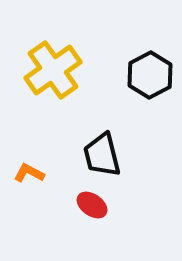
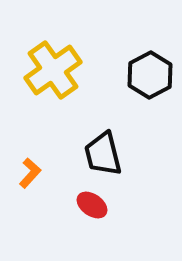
black trapezoid: moved 1 px right, 1 px up
orange L-shape: moved 1 px right; rotated 104 degrees clockwise
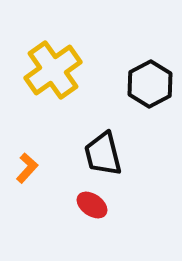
black hexagon: moved 9 px down
orange L-shape: moved 3 px left, 5 px up
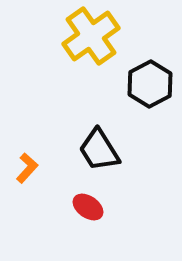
yellow cross: moved 38 px right, 34 px up
black trapezoid: moved 4 px left, 4 px up; rotated 18 degrees counterclockwise
red ellipse: moved 4 px left, 2 px down
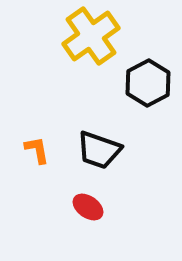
black hexagon: moved 2 px left, 1 px up
black trapezoid: rotated 39 degrees counterclockwise
orange L-shape: moved 10 px right, 18 px up; rotated 52 degrees counterclockwise
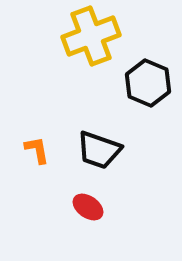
yellow cross: rotated 14 degrees clockwise
black hexagon: rotated 9 degrees counterclockwise
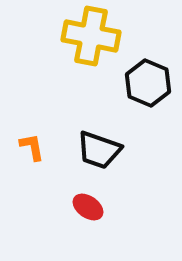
yellow cross: rotated 32 degrees clockwise
orange L-shape: moved 5 px left, 3 px up
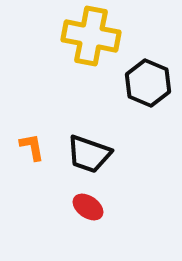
black trapezoid: moved 10 px left, 4 px down
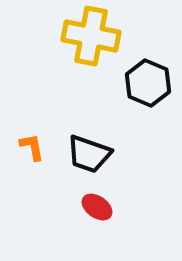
red ellipse: moved 9 px right
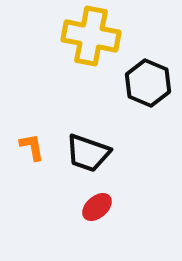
black trapezoid: moved 1 px left, 1 px up
red ellipse: rotated 76 degrees counterclockwise
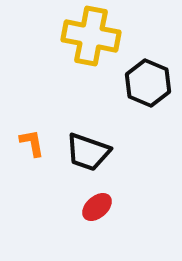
orange L-shape: moved 4 px up
black trapezoid: moved 1 px up
